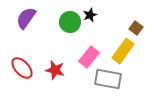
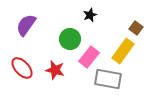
purple semicircle: moved 7 px down
green circle: moved 17 px down
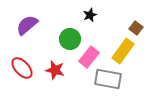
purple semicircle: moved 1 px right; rotated 15 degrees clockwise
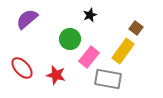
purple semicircle: moved 6 px up
red star: moved 1 px right, 5 px down
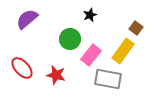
pink rectangle: moved 2 px right, 2 px up
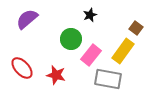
green circle: moved 1 px right
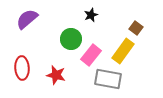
black star: moved 1 px right
red ellipse: rotated 40 degrees clockwise
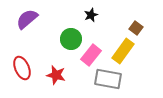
red ellipse: rotated 20 degrees counterclockwise
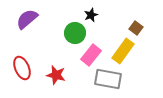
green circle: moved 4 px right, 6 px up
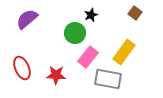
brown square: moved 1 px left, 15 px up
yellow rectangle: moved 1 px right, 1 px down
pink rectangle: moved 3 px left, 2 px down
red star: rotated 12 degrees counterclockwise
